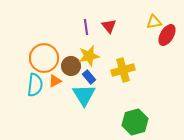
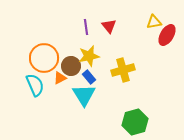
orange triangle: moved 5 px right, 3 px up
cyan semicircle: rotated 30 degrees counterclockwise
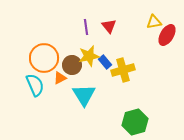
brown circle: moved 1 px right, 1 px up
blue rectangle: moved 16 px right, 15 px up
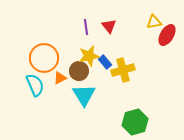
brown circle: moved 7 px right, 6 px down
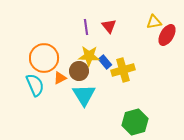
yellow star: rotated 15 degrees clockwise
